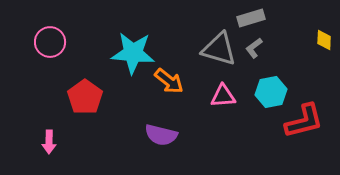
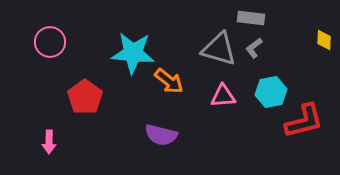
gray rectangle: rotated 24 degrees clockwise
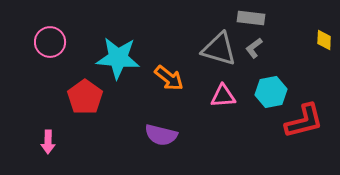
cyan star: moved 15 px left, 5 px down
orange arrow: moved 3 px up
pink arrow: moved 1 px left
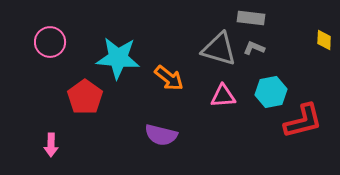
gray L-shape: rotated 60 degrees clockwise
red L-shape: moved 1 px left
pink arrow: moved 3 px right, 3 px down
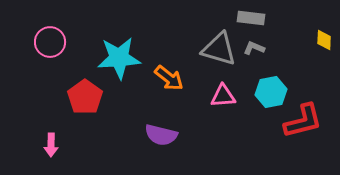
cyan star: moved 1 px right; rotated 9 degrees counterclockwise
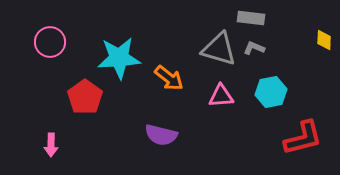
pink triangle: moved 2 px left
red L-shape: moved 17 px down
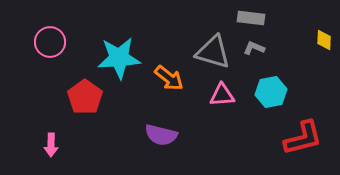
gray triangle: moved 6 px left, 3 px down
pink triangle: moved 1 px right, 1 px up
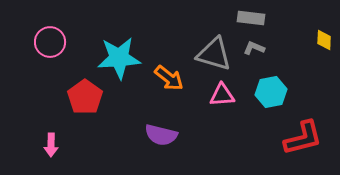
gray triangle: moved 1 px right, 2 px down
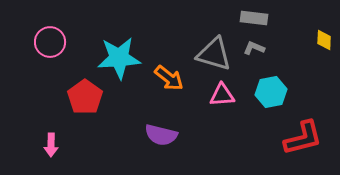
gray rectangle: moved 3 px right
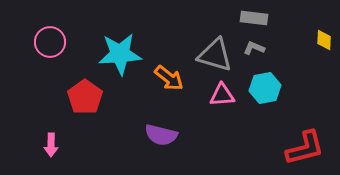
gray triangle: moved 1 px right, 1 px down
cyan star: moved 1 px right, 4 px up
cyan hexagon: moved 6 px left, 4 px up
red L-shape: moved 2 px right, 10 px down
